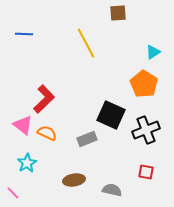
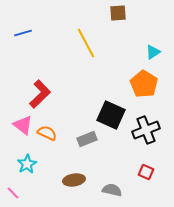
blue line: moved 1 px left, 1 px up; rotated 18 degrees counterclockwise
red L-shape: moved 4 px left, 5 px up
cyan star: moved 1 px down
red square: rotated 14 degrees clockwise
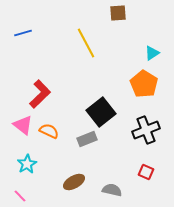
cyan triangle: moved 1 px left, 1 px down
black square: moved 10 px left, 3 px up; rotated 28 degrees clockwise
orange semicircle: moved 2 px right, 2 px up
brown ellipse: moved 2 px down; rotated 20 degrees counterclockwise
pink line: moved 7 px right, 3 px down
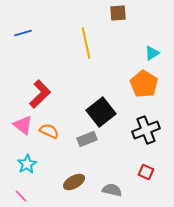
yellow line: rotated 16 degrees clockwise
pink line: moved 1 px right
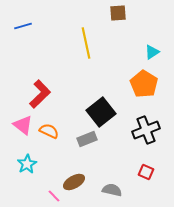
blue line: moved 7 px up
cyan triangle: moved 1 px up
pink line: moved 33 px right
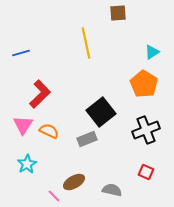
blue line: moved 2 px left, 27 px down
pink triangle: rotated 25 degrees clockwise
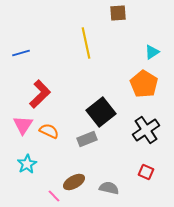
black cross: rotated 12 degrees counterclockwise
gray semicircle: moved 3 px left, 2 px up
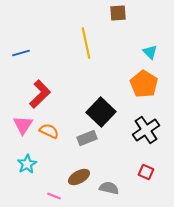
cyan triangle: moved 2 px left; rotated 42 degrees counterclockwise
black square: rotated 8 degrees counterclockwise
gray rectangle: moved 1 px up
brown ellipse: moved 5 px right, 5 px up
pink line: rotated 24 degrees counterclockwise
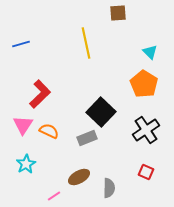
blue line: moved 9 px up
cyan star: moved 1 px left
gray semicircle: rotated 78 degrees clockwise
pink line: rotated 56 degrees counterclockwise
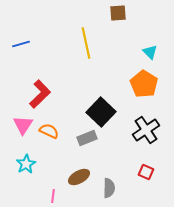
pink line: moved 1 px left; rotated 48 degrees counterclockwise
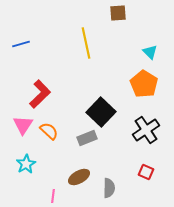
orange semicircle: rotated 18 degrees clockwise
